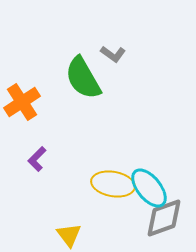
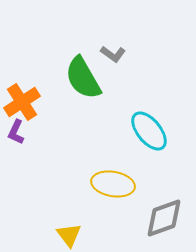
purple L-shape: moved 21 px left, 27 px up; rotated 20 degrees counterclockwise
cyan ellipse: moved 57 px up
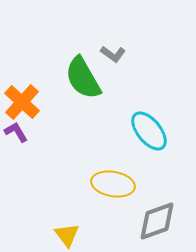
orange cross: rotated 15 degrees counterclockwise
purple L-shape: rotated 125 degrees clockwise
gray diamond: moved 7 px left, 3 px down
yellow triangle: moved 2 px left
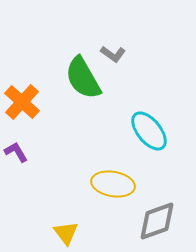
purple L-shape: moved 20 px down
yellow triangle: moved 1 px left, 2 px up
